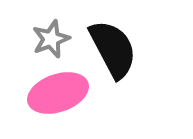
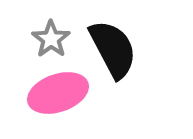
gray star: rotated 15 degrees counterclockwise
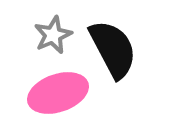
gray star: moved 2 px right, 4 px up; rotated 12 degrees clockwise
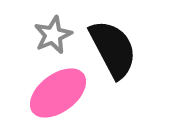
pink ellipse: rotated 18 degrees counterclockwise
